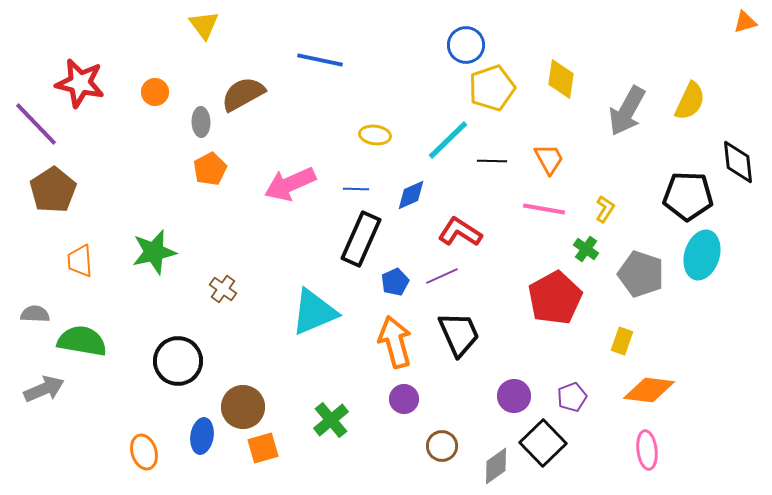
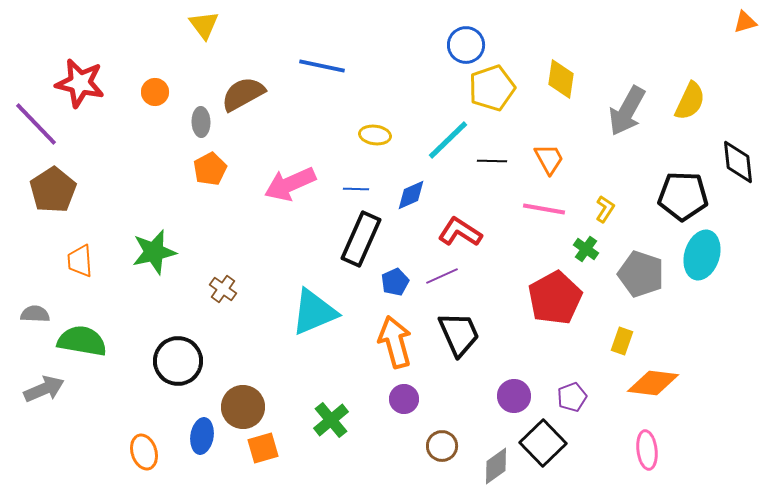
blue line at (320, 60): moved 2 px right, 6 px down
black pentagon at (688, 196): moved 5 px left
orange diamond at (649, 390): moved 4 px right, 7 px up
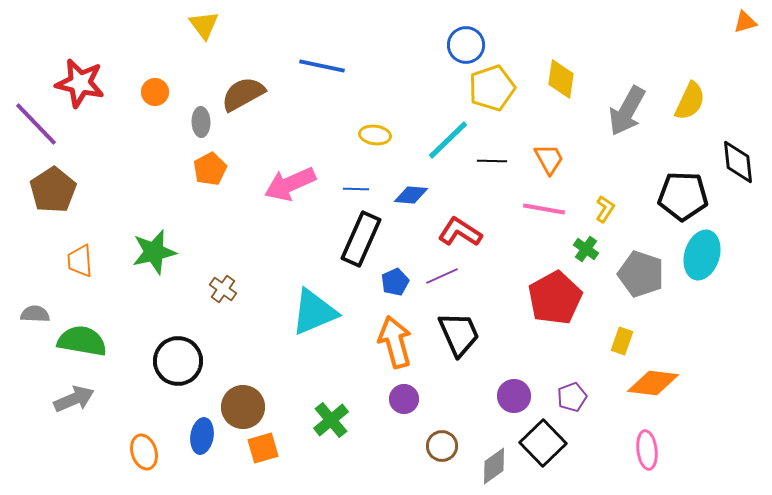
blue diamond at (411, 195): rotated 28 degrees clockwise
gray arrow at (44, 389): moved 30 px right, 10 px down
gray diamond at (496, 466): moved 2 px left
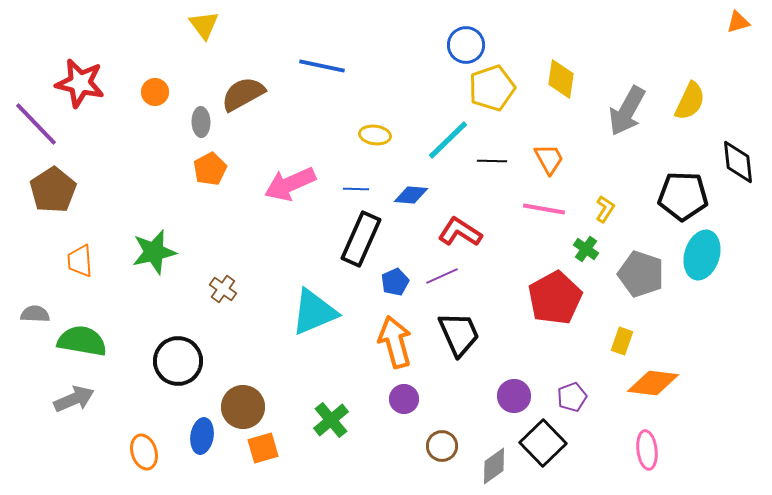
orange triangle at (745, 22): moved 7 px left
